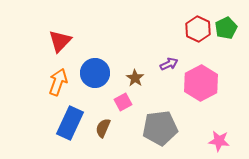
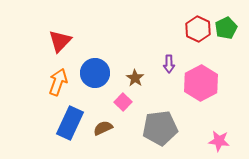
purple arrow: rotated 114 degrees clockwise
pink square: rotated 18 degrees counterclockwise
brown semicircle: rotated 42 degrees clockwise
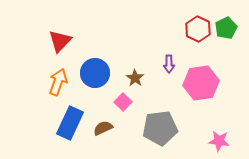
pink hexagon: rotated 20 degrees clockwise
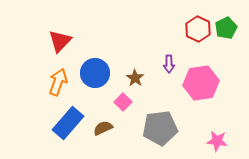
blue rectangle: moved 2 px left; rotated 16 degrees clockwise
pink star: moved 2 px left
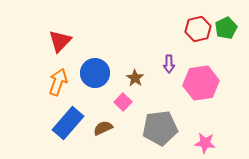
red hexagon: rotated 20 degrees clockwise
pink star: moved 12 px left, 2 px down
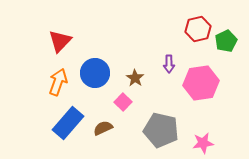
green pentagon: moved 13 px down
gray pentagon: moved 1 px right, 2 px down; rotated 20 degrees clockwise
pink star: moved 2 px left; rotated 15 degrees counterclockwise
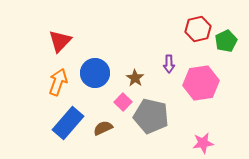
gray pentagon: moved 10 px left, 14 px up
